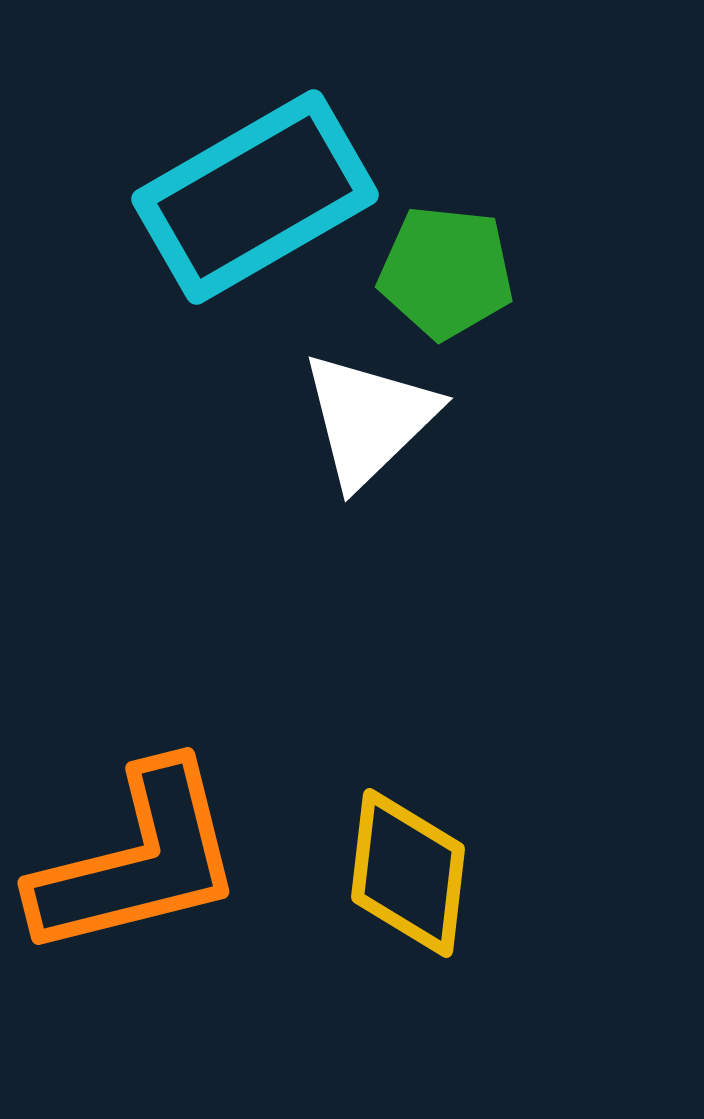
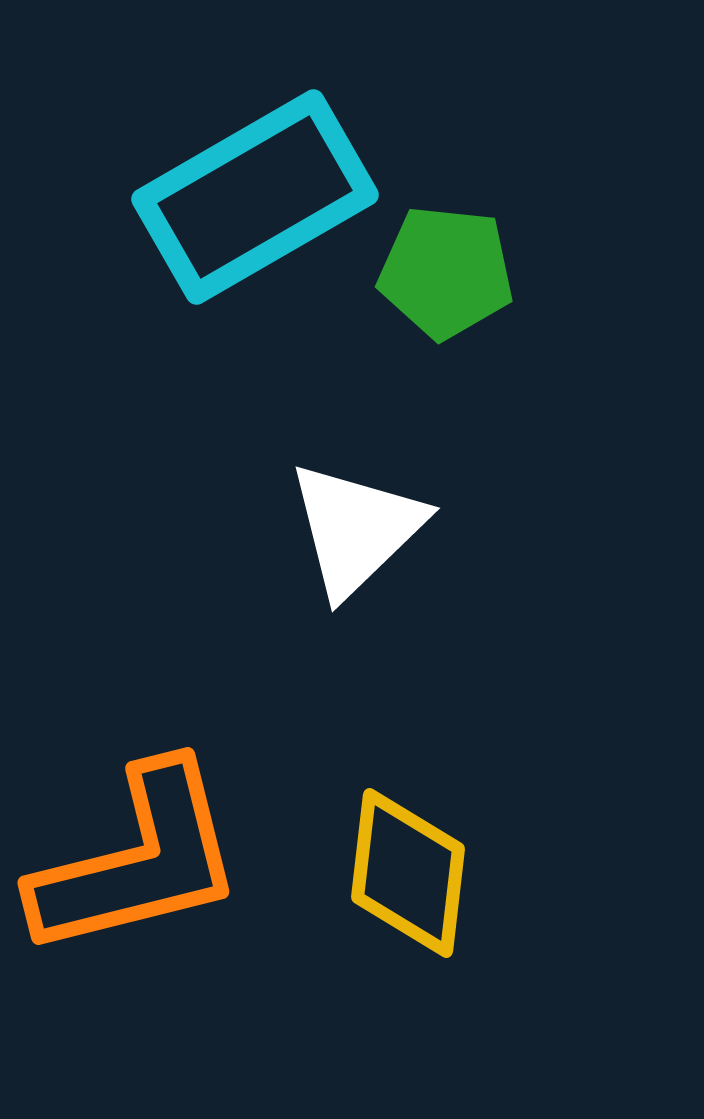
white triangle: moved 13 px left, 110 px down
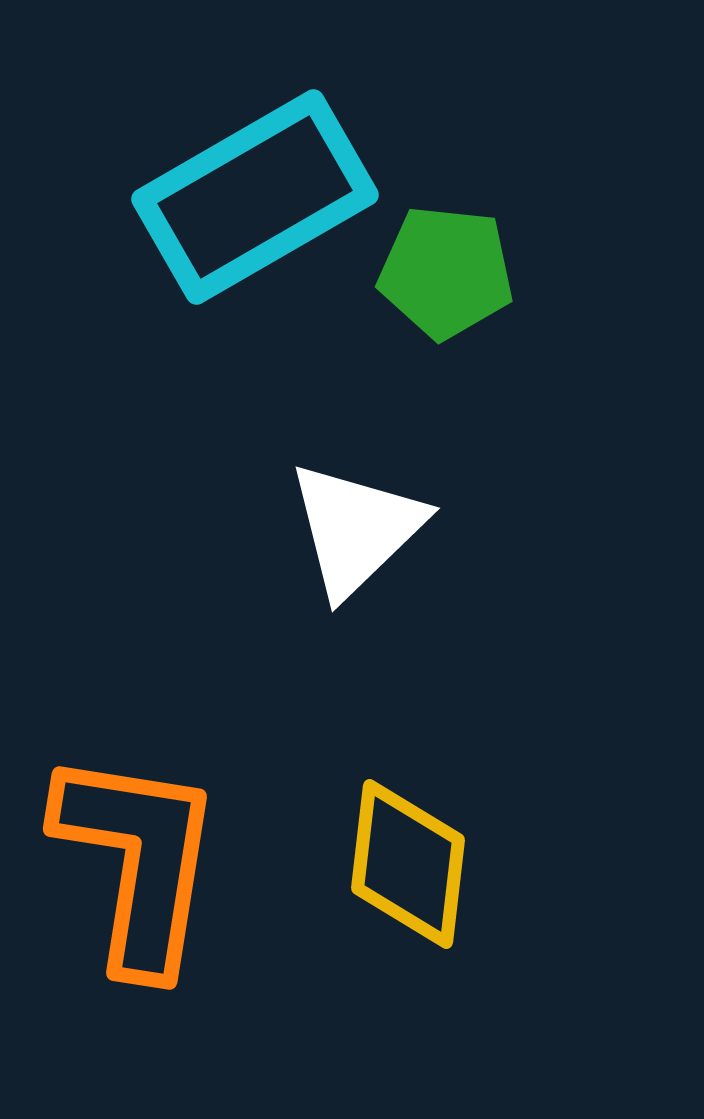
orange L-shape: rotated 67 degrees counterclockwise
yellow diamond: moved 9 px up
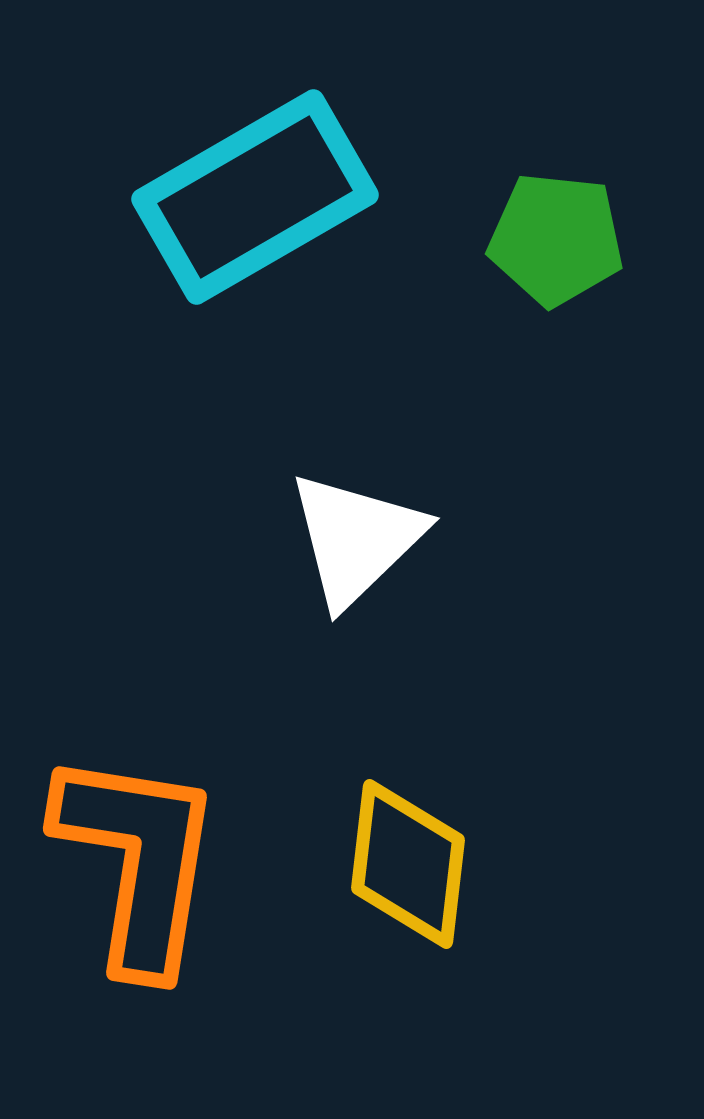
green pentagon: moved 110 px right, 33 px up
white triangle: moved 10 px down
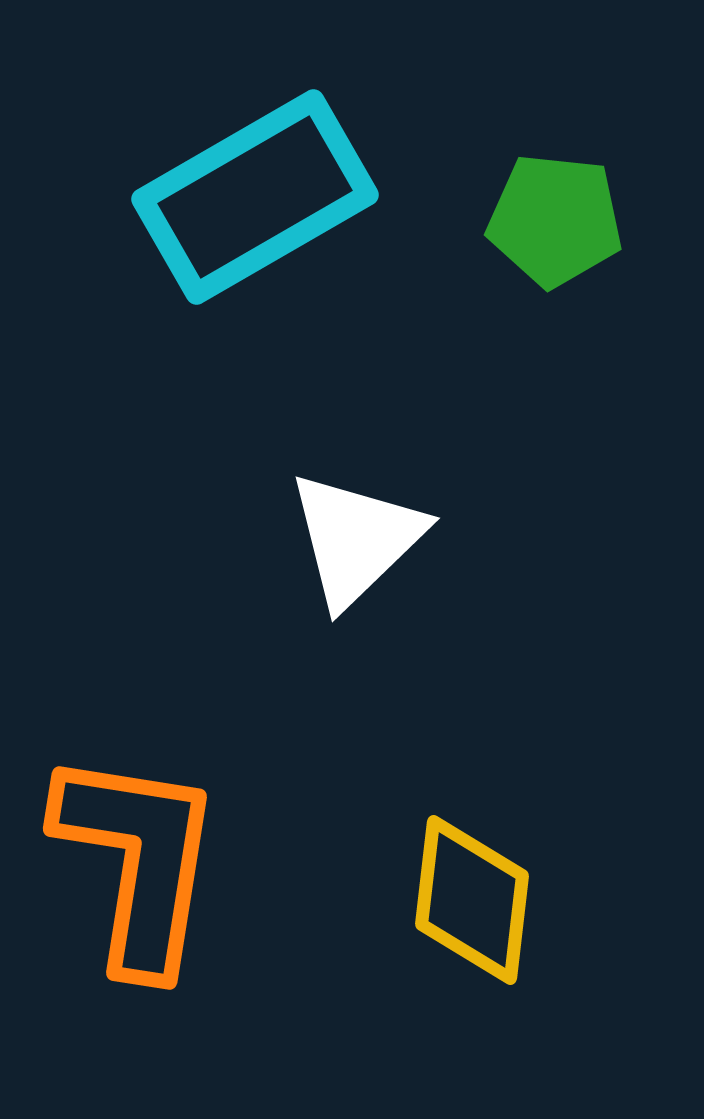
green pentagon: moved 1 px left, 19 px up
yellow diamond: moved 64 px right, 36 px down
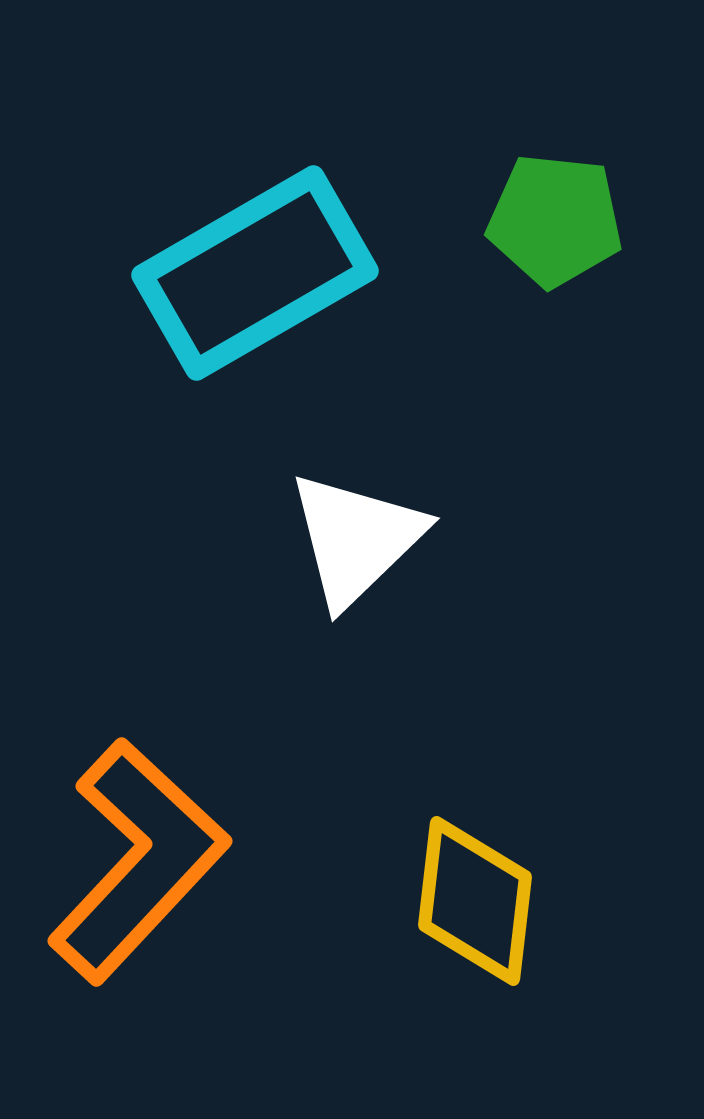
cyan rectangle: moved 76 px down
orange L-shape: rotated 34 degrees clockwise
yellow diamond: moved 3 px right, 1 px down
